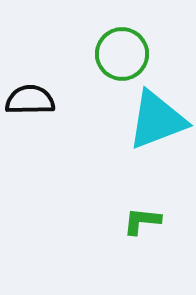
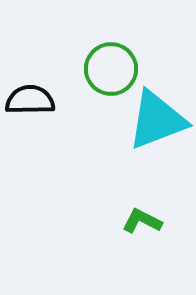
green circle: moved 11 px left, 15 px down
green L-shape: rotated 21 degrees clockwise
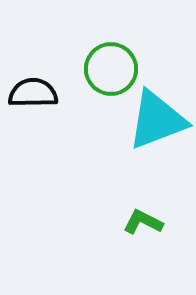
black semicircle: moved 3 px right, 7 px up
green L-shape: moved 1 px right, 1 px down
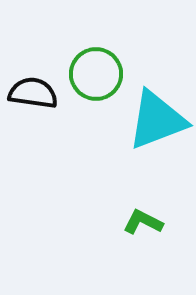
green circle: moved 15 px left, 5 px down
black semicircle: rotated 9 degrees clockwise
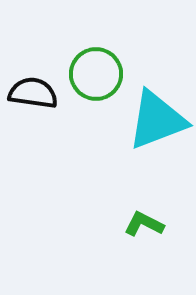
green L-shape: moved 1 px right, 2 px down
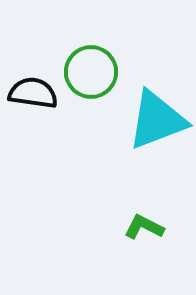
green circle: moved 5 px left, 2 px up
green L-shape: moved 3 px down
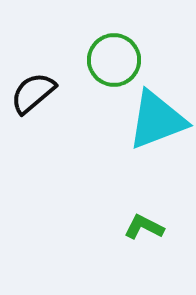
green circle: moved 23 px right, 12 px up
black semicircle: rotated 48 degrees counterclockwise
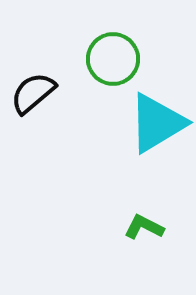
green circle: moved 1 px left, 1 px up
cyan triangle: moved 3 px down; rotated 10 degrees counterclockwise
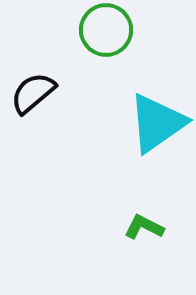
green circle: moved 7 px left, 29 px up
cyan triangle: rotated 4 degrees counterclockwise
